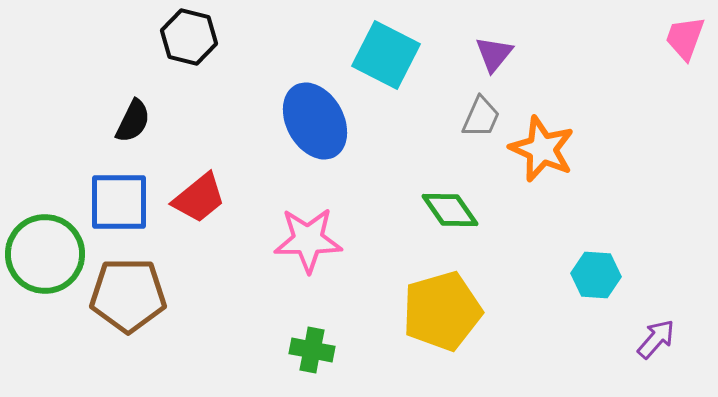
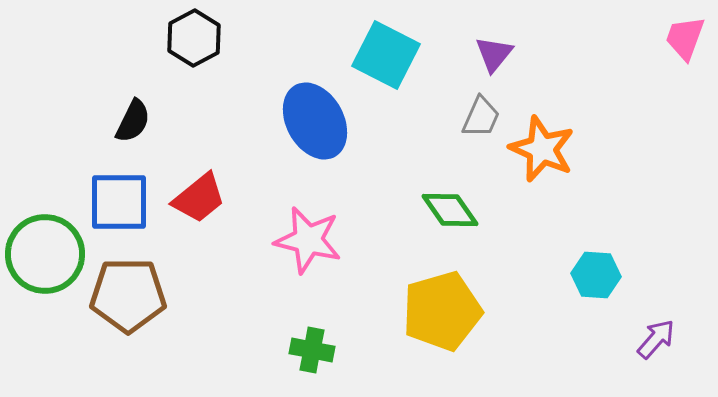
black hexagon: moved 5 px right, 1 px down; rotated 18 degrees clockwise
pink star: rotated 14 degrees clockwise
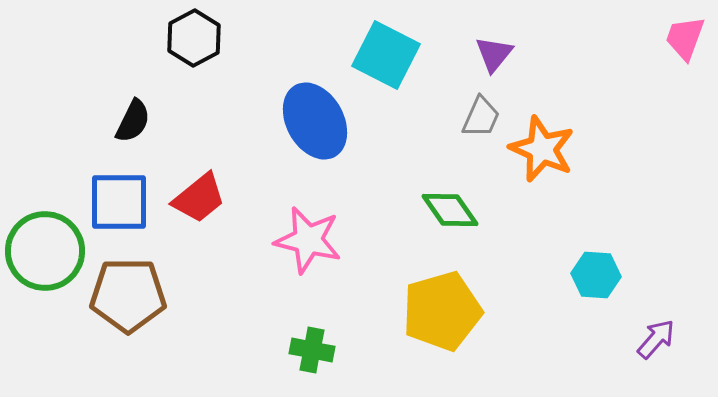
green circle: moved 3 px up
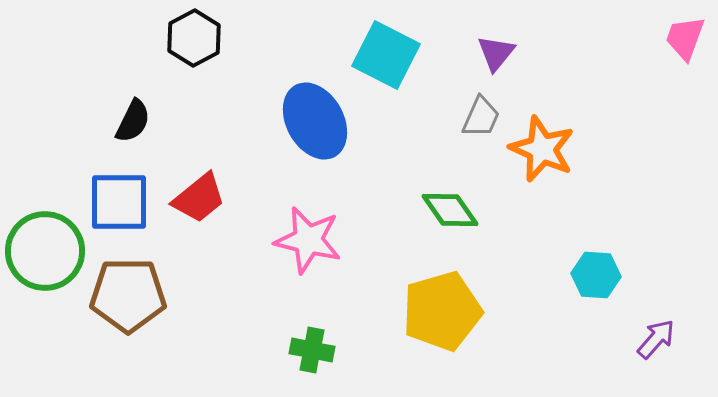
purple triangle: moved 2 px right, 1 px up
